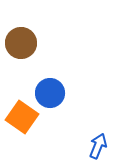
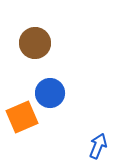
brown circle: moved 14 px right
orange square: rotated 32 degrees clockwise
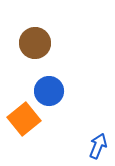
blue circle: moved 1 px left, 2 px up
orange square: moved 2 px right, 2 px down; rotated 16 degrees counterclockwise
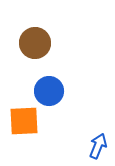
orange square: moved 2 px down; rotated 36 degrees clockwise
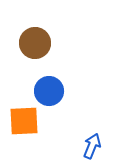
blue arrow: moved 6 px left
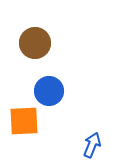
blue arrow: moved 1 px up
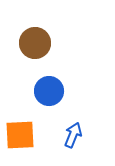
orange square: moved 4 px left, 14 px down
blue arrow: moved 19 px left, 10 px up
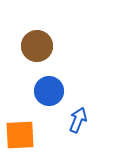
brown circle: moved 2 px right, 3 px down
blue arrow: moved 5 px right, 15 px up
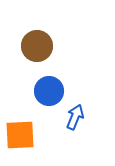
blue arrow: moved 3 px left, 3 px up
